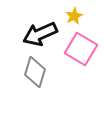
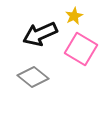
gray diamond: moved 2 px left, 5 px down; rotated 68 degrees counterclockwise
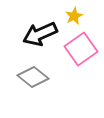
pink square: rotated 24 degrees clockwise
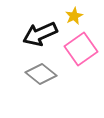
gray diamond: moved 8 px right, 3 px up
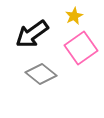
black arrow: moved 8 px left; rotated 12 degrees counterclockwise
pink square: moved 1 px up
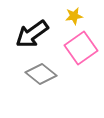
yellow star: rotated 18 degrees clockwise
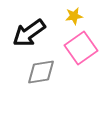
black arrow: moved 3 px left, 1 px up
gray diamond: moved 2 px up; rotated 48 degrees counterclockwise
